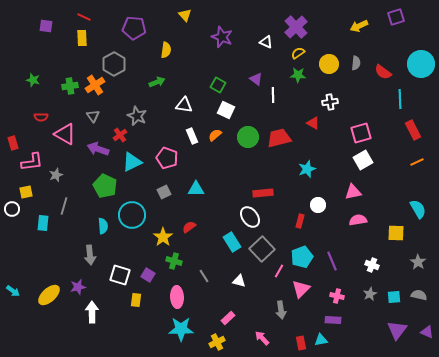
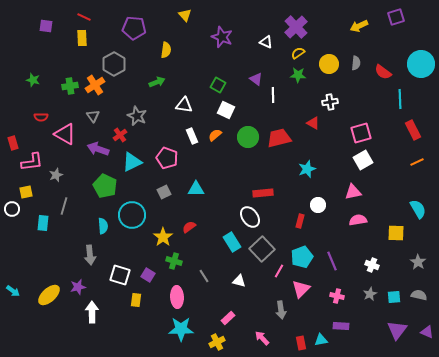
purple rectangle at (333, 320): moved 8 px right, 6 px down
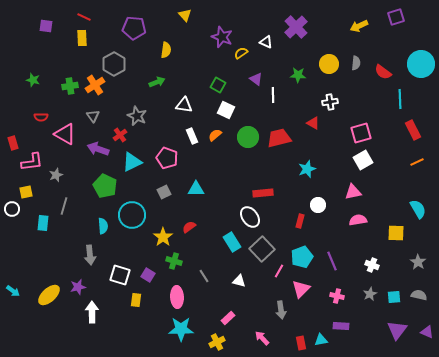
yellow semicircle at (298, 53): moved 57 px left
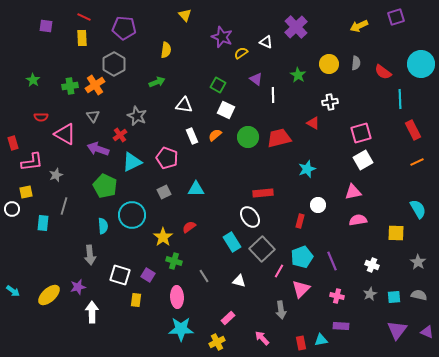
purple pentagon at (134, 28): moved 10 px left
green star at (298, 75): rotated 28 degrees clockwise
green star at (33, 80): rotated 16 degrees clockwise
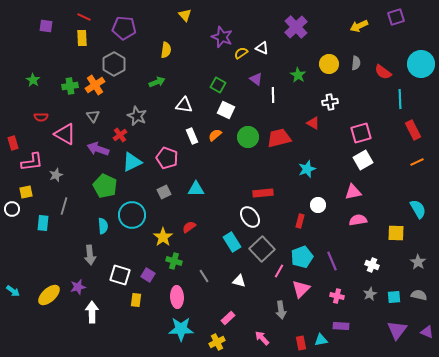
white triangle at (266, 42): moved 4 px left, 6 px down
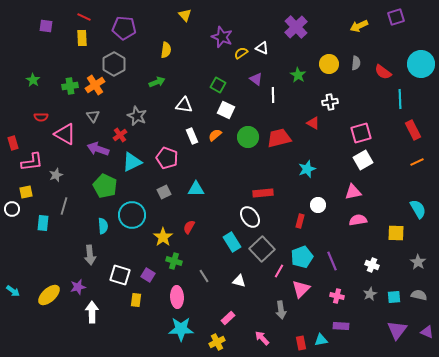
red semicircle at (189, 227): rotated 24 degrees counterclockwise
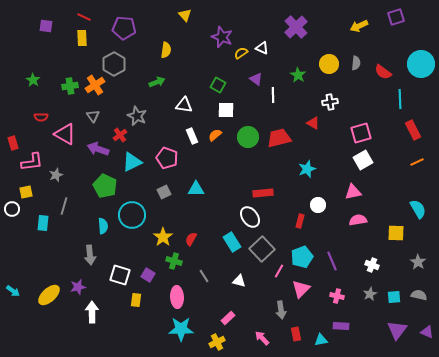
white square at (226, 110): rotated 24 degrees counterclockwise
red semicircle at (189, 227): moved 2 px right, 12 px down
red rectangle at (301, 343): moved 5 px left, 9 px up
